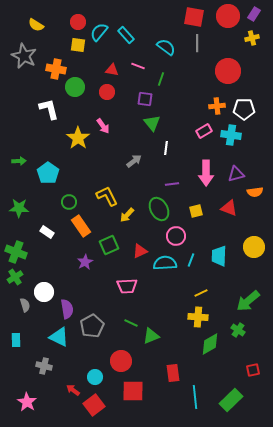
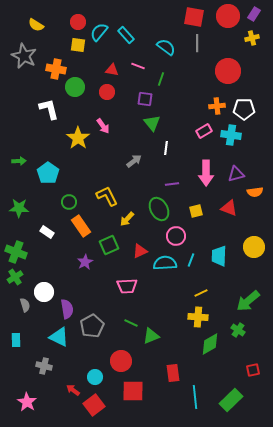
yellow arrow at (127, 215): moved 4 px down
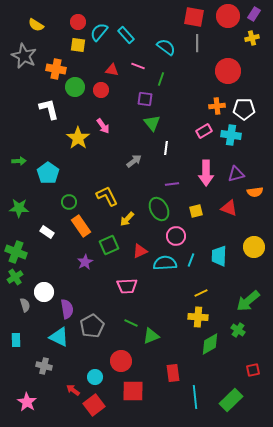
red circle at (107, 92): moved 6 px left, 2 px up
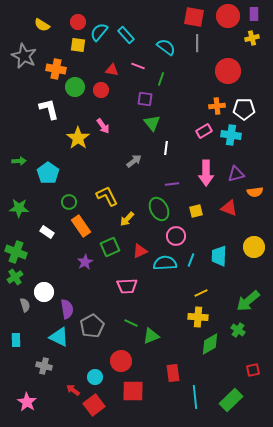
purple rectangle at (254, 14): rotated 32 degrees counterclockwise
yellow semicircle at (36, 25): moved 6 px right
green square at (109, 245): moved 1 px right, 2 px down
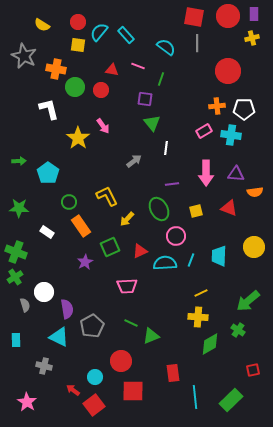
purple triangle at (236, 174): rotated 18 degrees clockwise
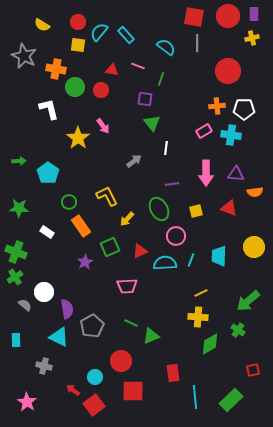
gray semicircle at (25, 305): rotated 32 degrees counterclockwise
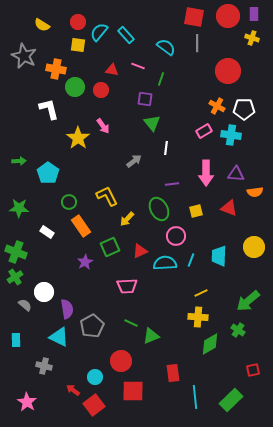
yellow cross at (252, 38): rotated 32 degrees clockwise
orange cross at (217, 106): rotated 35 degrees clockwise
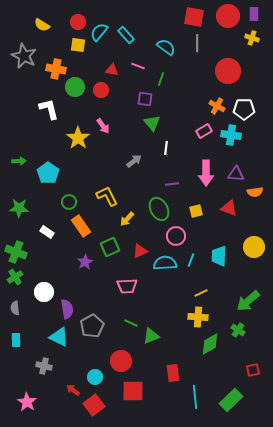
gray semicircle at (25, 305): moved 10 px left, 3 px down; rotated 136 degrees counterclockwise
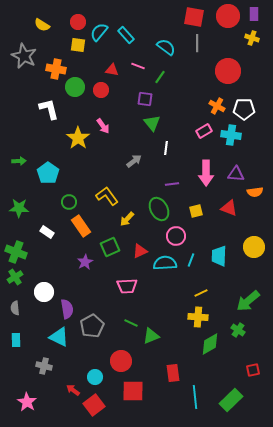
green line at (161, 79): moved 1 px left, 2 px up; rotated 16 degrees clockwise
yellow L-shape at (107, 196): rotated 10 degrees counterclockwise
